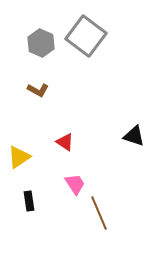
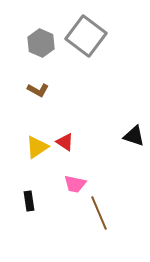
yellow triangle: moved 18 px right, 10 px up
pink trapezoid: rotated 135 degrees clockwise
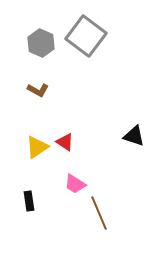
pink trapezoid: rotated 20 degrees clockwise
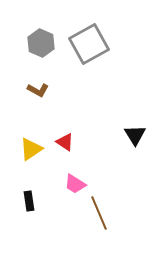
gray square: moved 3 px right, 8 px down; rotated 24 degrees clockwise
black triangle: moved 1 px right, 1 px up; rotated 40 degrees clockwise
yellow triangle: moved 6 px left, 2 px down
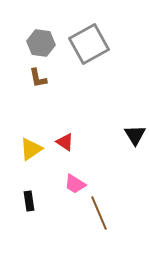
gray hexagon: rotated 16 degrees counterclockwise
brown L-shape: moved 12 px up; rotated 50 degrees clockwise
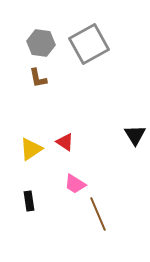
brown line: moved 1 px left, 1 px down
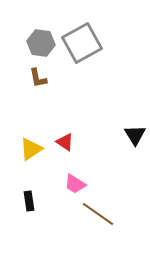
gray square: moved 7 px left, 1 px up
brown line: rotated 32 degrees counterclockwise
